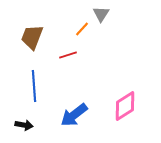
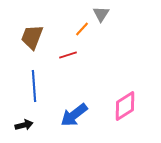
black arrow: rotated 24 degrees counterclockwise
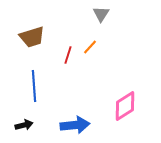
orange line: moved 8 px right, 18 px down
brown trapezoid: rotated 128 degrees counterclockwise
red line: rotated 54 degrees counterclockwise
blue arrow: moved 1 px right, 10 px down; rotated 148 degrees counterclockwise
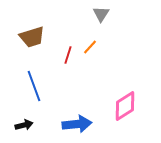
blue line: rotated 16 degrees counterclockwise
blue arrow: moved 2 px right, 1 px up
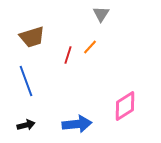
blue line: moved 8 px left, 5 px up
black arrow: moved 2 px right
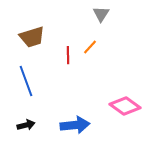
red line: rotated 18 degrees counterclockwise
pink diamond: rotated 68 degrees clockwise
blue arrow: moved 2 px left, 1 px down
